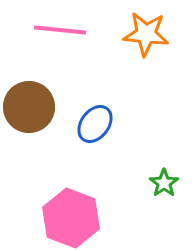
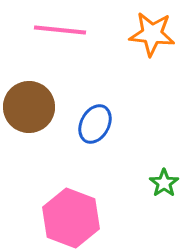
orange star: moved 6 px right
blue ellipse: rotated 9 degrees counterclockwise
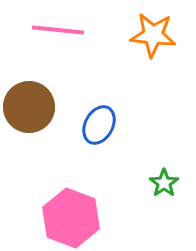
pink line: moved 2 px left
orange star: moved 1 px right, 1 px down
blue ellipse: moved 4 px right, 1 px down
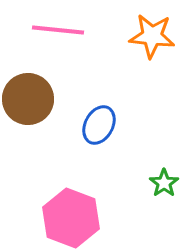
orange star: moved 1 px left, 1 px down
brown circle: moved 1 px left, 8 px up
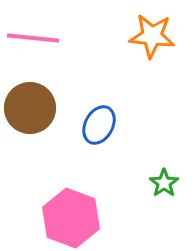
pink line: moved 25 px left, 8 px down
brown circle: moved 2 px right, 9 px down
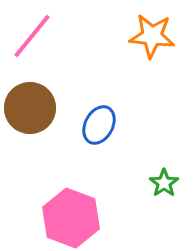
pink line: moved 1 px left, 2 px up; rotated 57 degrees counterclockwise
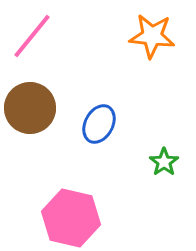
blue ellipse: moved 1 px up
green star: moved 21 px up
pink hexagon: rotated 8 degrees counterclockwise
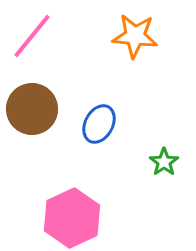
orange star: moved 17 px left
brown circle: moved 2 px right, 1 px down
pink hexagon: moved 1 px right; rotated 22 degrees clockwise
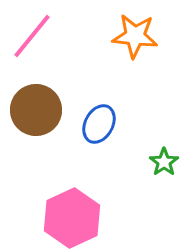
brown circle: moved 4 px right, 1 px down
